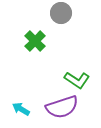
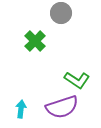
cyan arrow: rotated 66 degrees clockwise
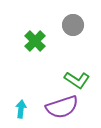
gray circle: moved 12 px right, 12 px down
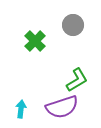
green L-shape: rotated 65 degrees counterclockwise
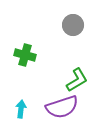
green cross: moved 10 px left, 14 px down; rotated 30 degrees counterclockwise
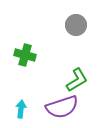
gray circle: moved 3 px right
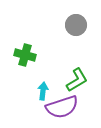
cyan arrow: moved 22 px right, 18 px up
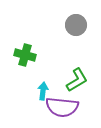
purple semicircle: rotated 24 degrees clockwise
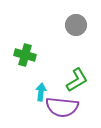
cyan arrow: moved 2 px left, 1 px down
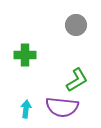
green cross: rotated 15 degrees counterclockwise
cyan arrow: moved 15 px left, 17 px down
